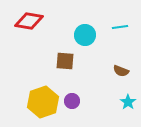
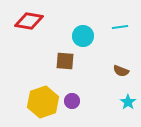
cyan circle: moved 2 px left, 1 px down
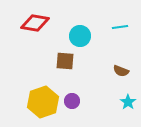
red diamond: moved 6 px right, 2 px down
cyan circle: moved 3 px left
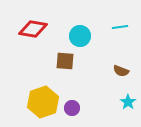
red diamond: moved 2 px left, 6 px down
purple circle: moved 7 px down
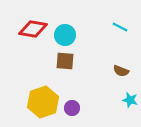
cyan line: rotated 35 degrees clockwise
cyan circle: moved 15 px left, 1 px up
cyan star: moved 2 px right, 2 px up; rotated 21 degrees counterclockwise
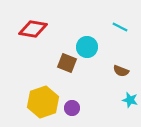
cyan circle: moved 22 px right, 12 px down
brown square: moved 2 px right, 2 px down; rotated 18 degrees clockwise
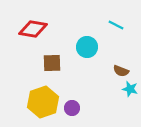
cyan line: moved 4 px left, 2 px up
brown square: moved 15 px left; rotated 24 degrees counterclockwise
cyan star: moved 11 px up
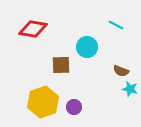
brown square: moved 9 px right, 2 px down
purple circle: moved 2 px right, 1 px up
